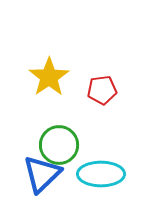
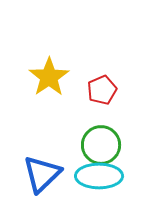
red pentagon: rotated 16 degrees counterclockwise
green circle: moved 42 px right
cyan ellipse: moved 2 px left, 2 px down
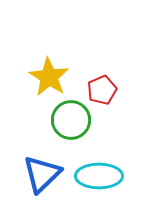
yellow star: rotated 6 degrees counterclockwise
green circle: moved 30 px left, 25 px up
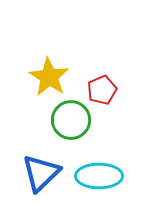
blue triangle: moved 1 px left, 1 px up
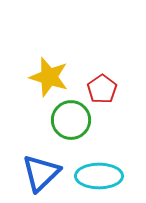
yellow star: rotated 15 degrees counterclockwise
red pentagon: moved 1 px up; rotated 12 degrees counterclockwise
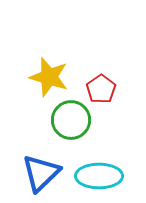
red pentagon: moved 1 px left
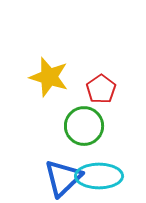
green circle: moved 13 px right, 6 px down
blue triangle: moved 22 px right, 5 px down
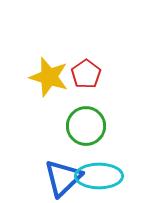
red pentagon: moved 15 px left, 15 px up
green circle: moved 2 px right
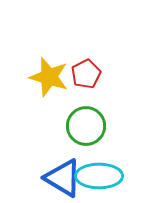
red pentagon: rotated 8 degrees clockwise
blue triangle: rotated 45 degrees counterclockwise
